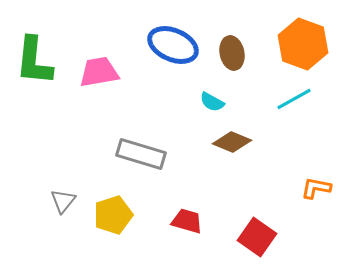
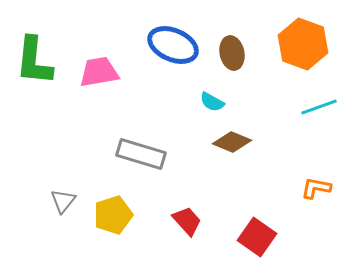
cyan line: moved 25 px right, 8 px down; rotated 9 degrees clockwise
red trapezoid: rotated 32 degrees clockwise
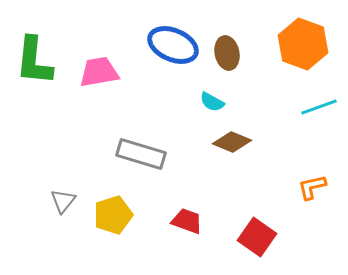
brown ellipse: moved 5 px left
orange L-shape: moved 4 px left, 1 px up; rotated 24 degrees counterclockwise
red trapezoid: rotated 28 degrees counterclockwise
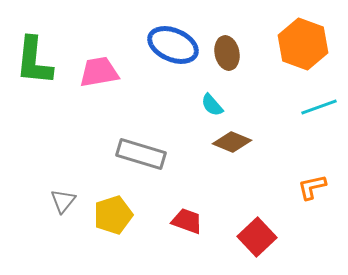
cyan semicircle: moved 3 px down; rotated 20 degrees clockwise
red square: rotated 12 degrees clockwise
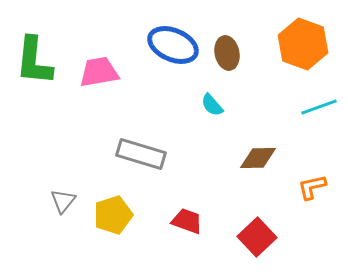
brown diamond: moved 26 px right, 16 px down; rotated 24 degrees counterclockwise
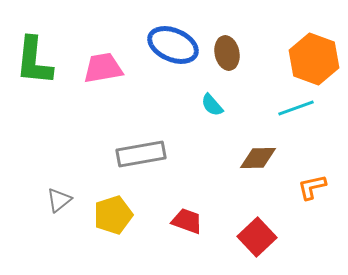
orange hexagon: moved 11 px right, 15 px down
pink trapezoid: moved 4 px right, 4 px up
cyan line: moved 23 px left, 1 px down
gray rectangle: rotated 27 degrees counterclockwise
gray triangle: moved 4 px left, 1 px up; rotated 12 degrees clockwise
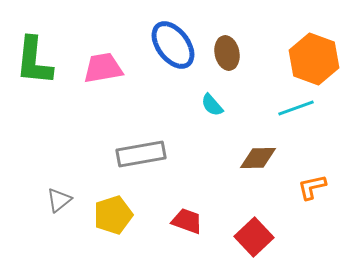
blue ellipse: rotated 30 degrees clockwise
red square: moved 3 px left
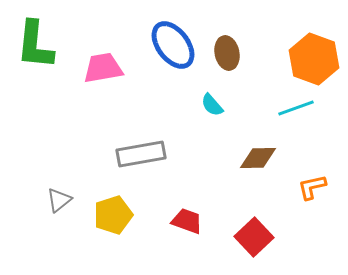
green L-shape: moved 1 px right, 16 px up
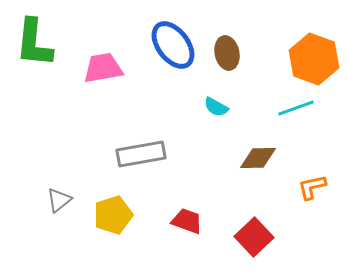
green L-shape: moved 1 px left, 2 px up
cyan semicircle: moved 4 px right, 2 px down; rotated 20 degrees counterclockwise
